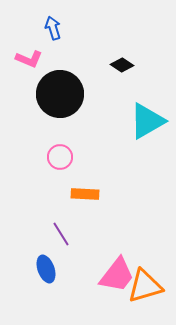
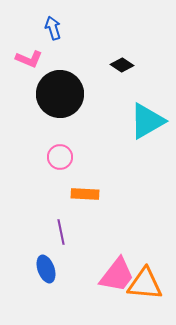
purple line: moved 2 px up; rotated 20 degrees clockwise
orange triangle: moved 2 px up; rotated 21 degrees clockwise
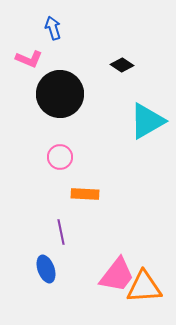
orange triangle: moved 1 px left, 3 px down; rotated 9 degrees counterclockwise
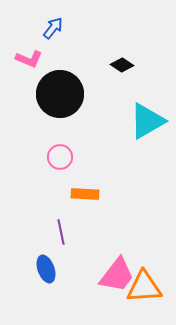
blue arrow: rotated 55 degrees clockwise
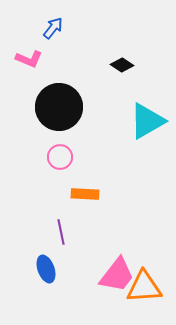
black circle: moved 1 px left, 13 px down
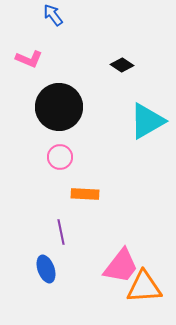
blue arrow: moved 13 px up; rotated 75 degrees counterclockwise
pink trapezoid: moved 4 px right, 9 px up
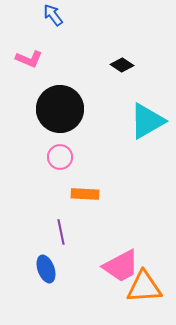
black circle: moved 1 px right, 2 px down
pink trapezoid: rotated 24 degrees clockwise
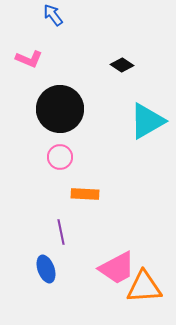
pink trapezoid: moved 4 px left, 2 px down
